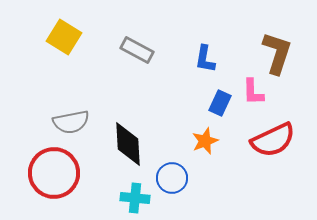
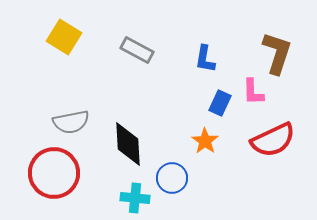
orange star: rotated 16 degrees counterclockwise
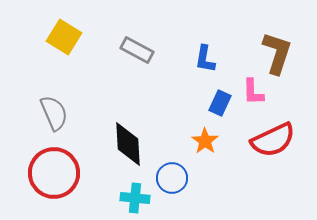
gray semicircle: moved 17 px left, 9 px up; rotated 102 degrees counterclockwise
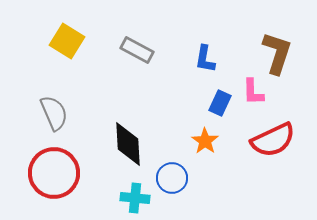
yellow square: moved 3 px right, 4 px down
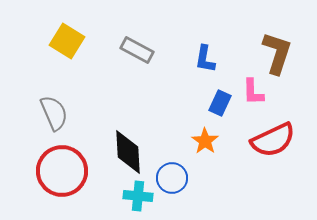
black diamond: moved 8 px down
red circle: moved 8 px right, 2 px up
cyan cross: moved 3 px right, 2 px up
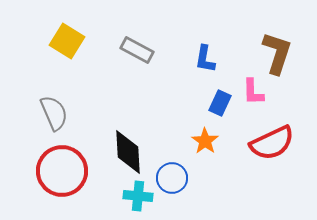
red semicircle: moved 1 px left, 3 px down
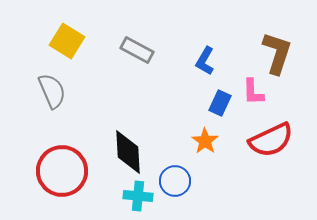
blue L-shape: moved 2 px down; rotated 20 degrees clockwise
gray semicircle: moved 2 px left, 22 px up
red semicircle: moved 1 px left, 3 px up
blue circle: moved 3 px right, 3 px down
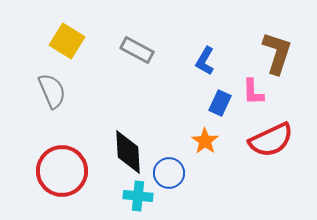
blue circle: moved 6 px left, 8 px up
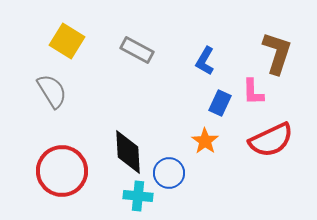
gray semicircle: rotated 9 degrees counterclockwise
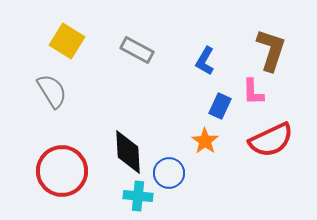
brown L-shape: moved 6 px left, 3 px up
blue rectangle: moved 3 px down
